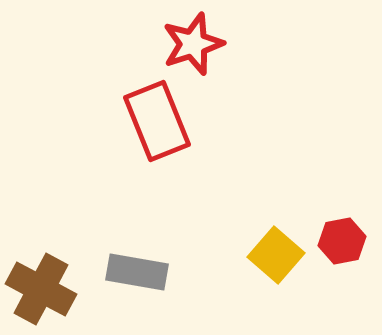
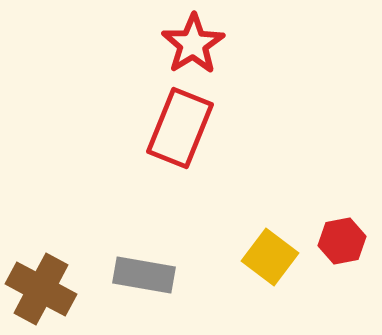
red star: rotated 14 degrees counterclockwise
red rectangle: moved 23 px right, 7 px down; rotated 44 degrees clockwise
yellow square: moved 6 px left, 2 px down; rotated 4 degrees counterclockwise
gray rectangle: moved 7 px right, 3 px down
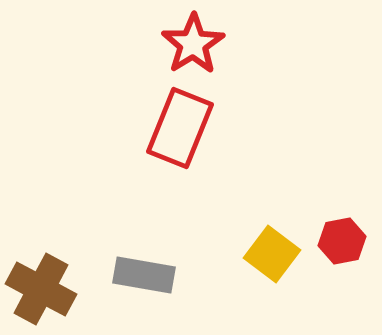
yellow square: moved 2 px right, 3 px up
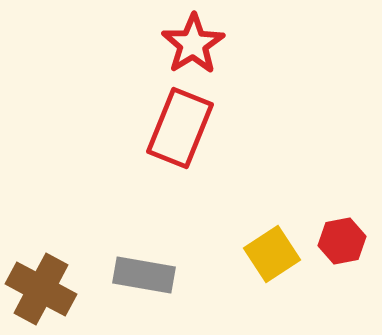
yellow square: rotated 20 degrees clockwise
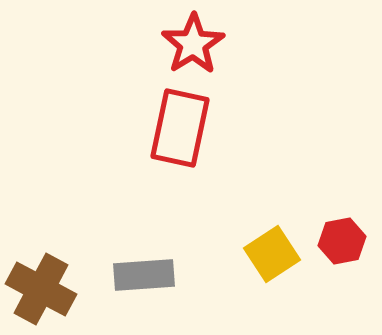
red rectangle: rotated 10 degrees counterclockwise
gray rectangle: rotated 14 degrees counterclockwise
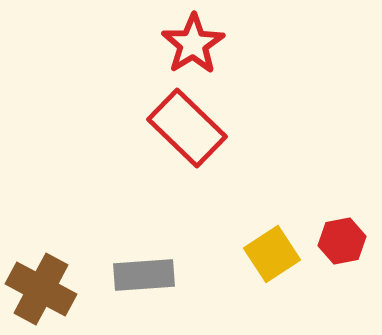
red rectangle: moved 7 px right; rotated 58 degrees counterclockwise
